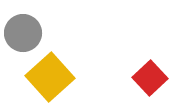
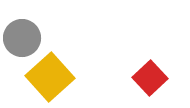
gray circle: moved 1 px left, 5 px down
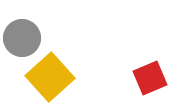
red square: rotated 20 degrees clockwise
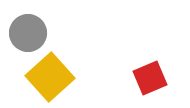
gray circle: moved 6 px right, 5 px up
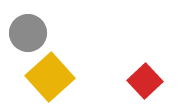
red square: moved 5 px left, 3 px down; rotated 20 degrees counterclockwise
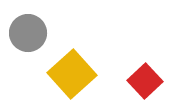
yellow square: moved 22 px right, 3 px up
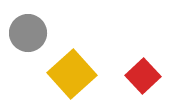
red square: moved 2 px left, 5 px up
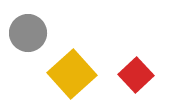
red square: moved 7 px left, 1 px up
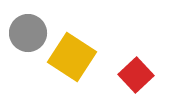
yellow square: moved 17 px up; rotated 15 degrees counterclockwise
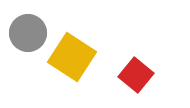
red square: rotated 8 degrees counterclockwise
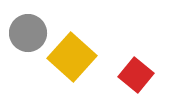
yellow square: rotated 9 degrees clockwise
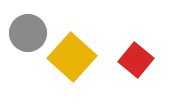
red square: moved 15 px up
